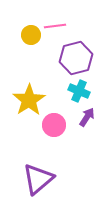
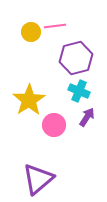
yellow circle: moved 3 px up
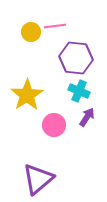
purple hexagon: rotated 20 degrees clockwise
yellow star: moved 2 px left, 5 px up
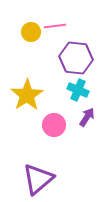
cyan cross: moved 1 px left, 1 px up
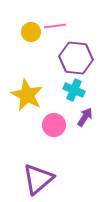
cyan cross: moved 4 px left
yellow star: rotated 12 degrees counterclockwise
purple arrow: moved 2 px left
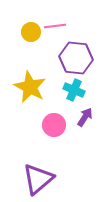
yellow star: moved 3 px right, 8 px up
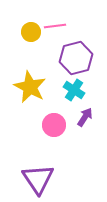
purple hexagon: rotated 20 degrees counterclockwise
cyan cross: rotated 10 degrees clockwise
purple triangle: rotated 24 degrees counterclockwise
